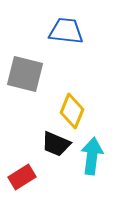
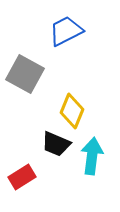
blue trapezoid: rotated 33 degrees counterclockwise
gray square: rotated 15 degrees clockwise
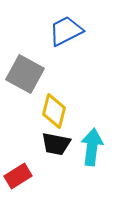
yellow diamond: moved 18 px left; rotated 8 degrees counterclockwise
black trapezoid: rotated 12 degrees counterclockwise
cyan arrow: moved 9 px up
red rectangle: moved 4 px left, 1 px up
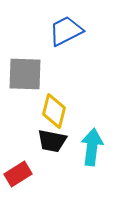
gray square: rotated 27 degrees counterclockwise
black trapezoid: moved 4 px left, 3 px up
red rectangle: moved 2 px up
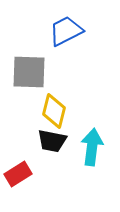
gray square: moved 4 px right, 2 px up
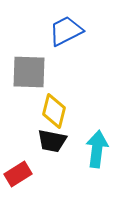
cyan arrow: moved 5 px right, 2 px down
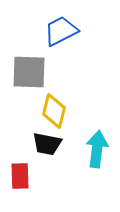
blue trapezoid: moved 5 px left
black trapezoid: moved 5 px left, 3 px down
red rectangle: moved 2 px right, 2 px down; rotated 60 degrees counterclockwise
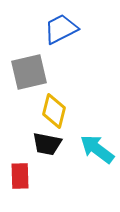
blue trapezoid: moved 2 px up
gray square: rotated 15 degrees counterclockwise
cyan arrow: rotated 60 degrees counterclockwise
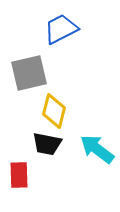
gray square: moved 1 px down
red rectangle: moved 1 px left, 1 px up
